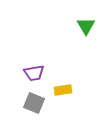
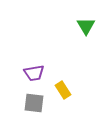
yellow rectangle: rotated 66 degrees clockwise
gray square: rotated 15 degrees counterclockwise
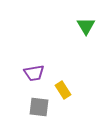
gray square: moved 5 px right, 4 px down
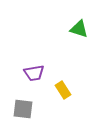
green triangle: moved 7 px left, 3 px down; rotated 42 degrees counterclockwise
gray square: moved 16 px left, 2 px down
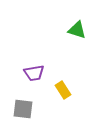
green triangle: moved 2 px left, 1 px down
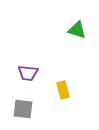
purple trapezoid: moved 6 px left; rotated 15 degrees clockwise
yellow rectangle: rotated 18 degrees clockwise
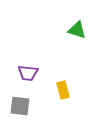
gray square: moved 3 px left, 3 px up
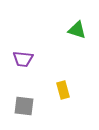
purple trapezoid: moved 5 px left, 14 px up
gray square: moved 4 px right
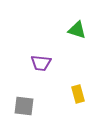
purple trapezoid: moved 18 px right, 4 px down
yellow rectangle: moved 15 px right, 4 px down
